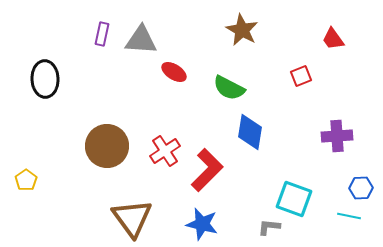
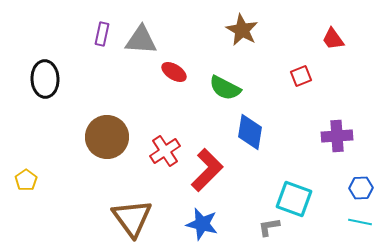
green semicircle: moved 4 px left
brown circle: moved 9 px up
cyan line: moved 11 px right, 6 px down
gray L-shape: rotated 15 degrees counterclockwise
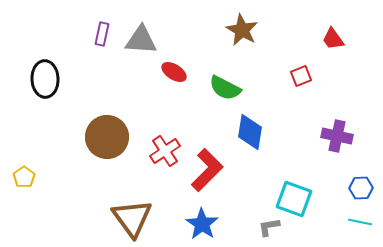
purple cross: rotated 16 degrees clockwise
yellow pentagon: moved 2 px left, 3 px up
blue star: rotated 20 degrees clockwise
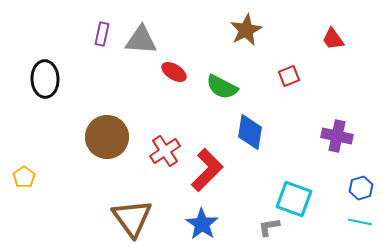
brown star: moved 4 px right; rotated 16 degrees clockwise
red square: moved 12 px left
green semicircle: moved 3 px left, 1 px up
blue hexagon: rotated 15 degrees counterclockwise
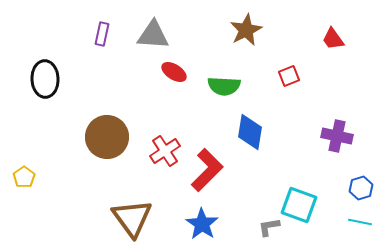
gray triangle: moved 12 px right, 5 px up
green semicircle: moved 2 px right, 1 px up; rotated 24 degrees counterclockwise
cyan square: moved 5 px right, 6 px down
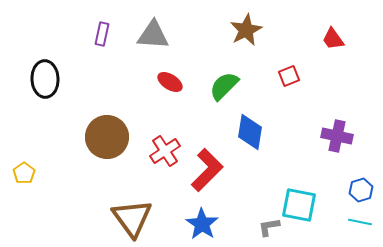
red ellipse: moved 4 px left, 10 px down
green semicircle: rotated 132 degrees clockwise
yellow pentagon: moved 4 px up
blue hexagon: moved 2 px down
cyan square: rotated 9 degrees counterclockwise
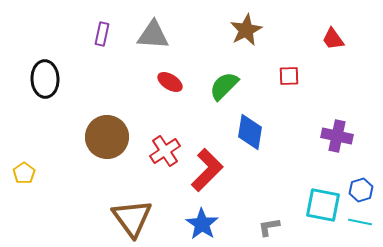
red square: rotated 20 degrees clockwise
cyan square: moved 24 px right
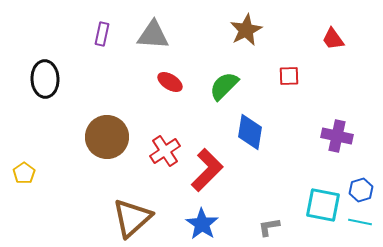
brown triangle: rotated 24 degrees clockwise
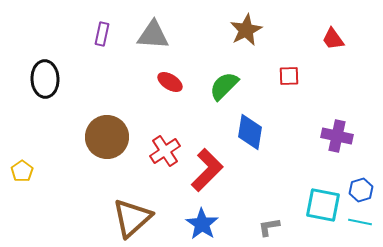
yellow pentagon: moved 2 px left, 2 px up
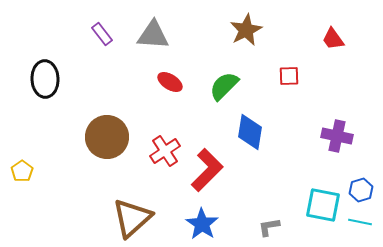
purple rectangle: rotated 50 degrees counterclockwise
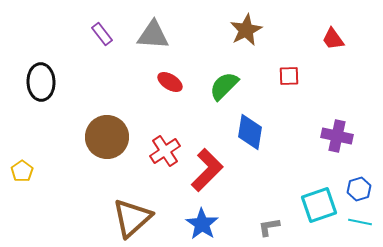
black ellipse: moved 4 px left, 3 px down
blue hexagon: moved 2 px left, 1 px up
cyan square: moved 4 px left; rotated 30 degrees counterclockwise
